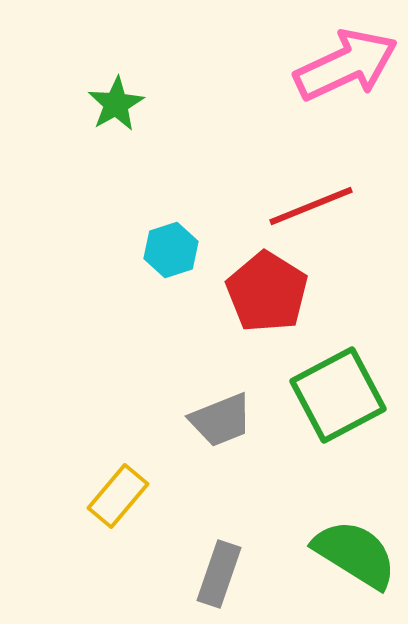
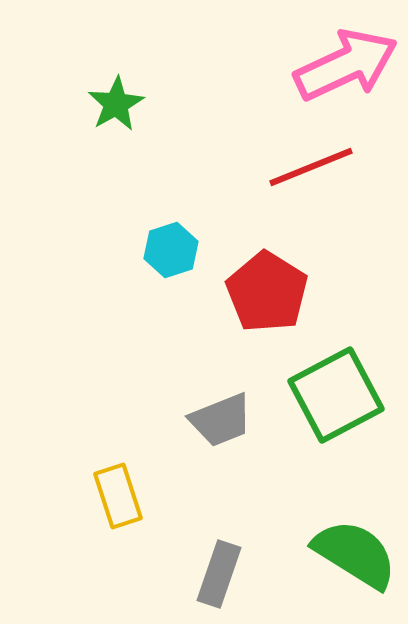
red line: moved 39 px up
green square: moved 2 px left
yellow rectangle: rotated 58 degrees counterclockwise
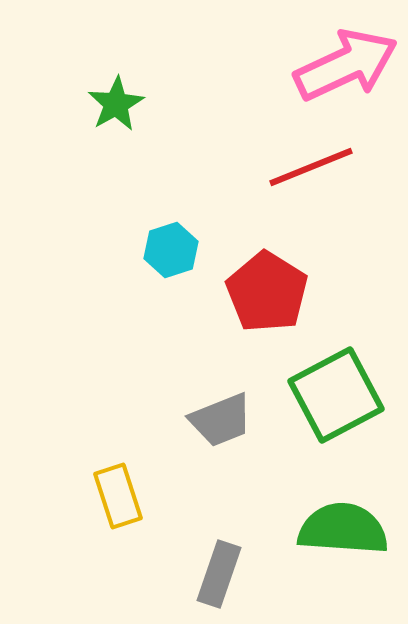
green semicircle: moved 12 px left, 25 px up; rotated 28 degrees counterclockwise
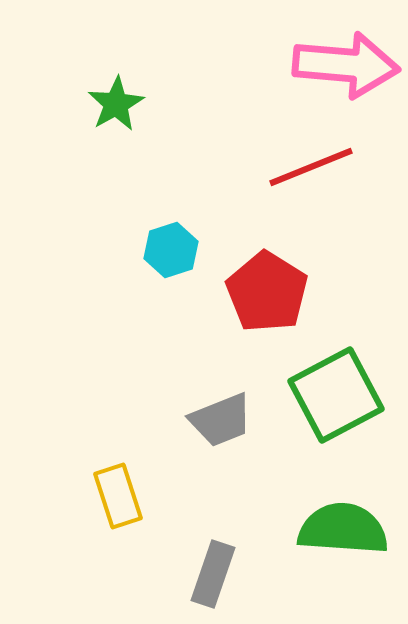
pink arrow: rotated 30 degrees clockwise
gray rectangle: moved 6 px left
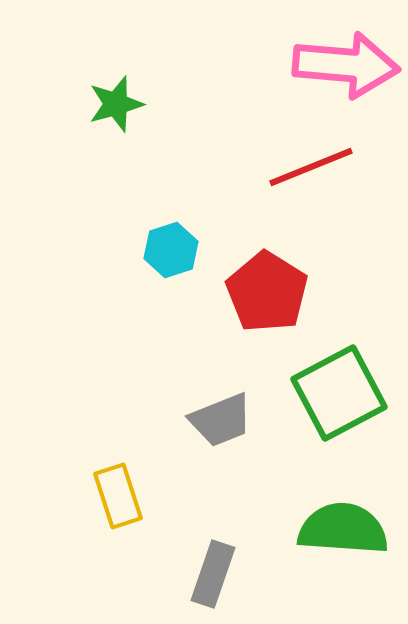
green star: rotated 14 degrees clockwise
green square: moved 3 px right, 2 px up
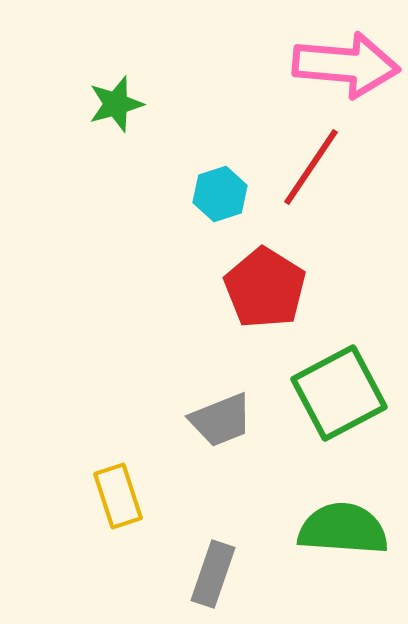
red line: rotated 34 degrees counterclockwise
cyan hexagon: moved 49 px right, 56 px up
red pentagon: moved 2 px left, 4 px up
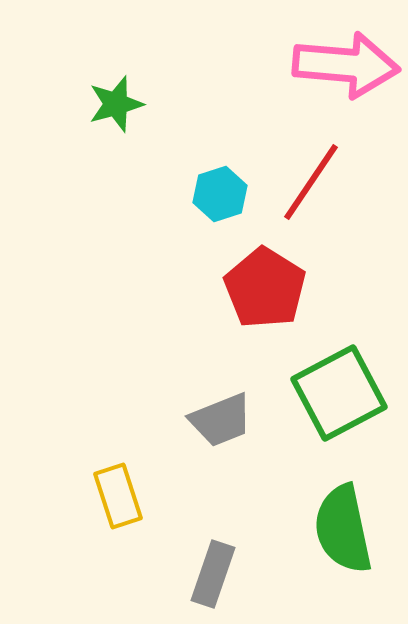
red line: moved 15 px down
green semicircle: rotated 106 degrees counterclockwise
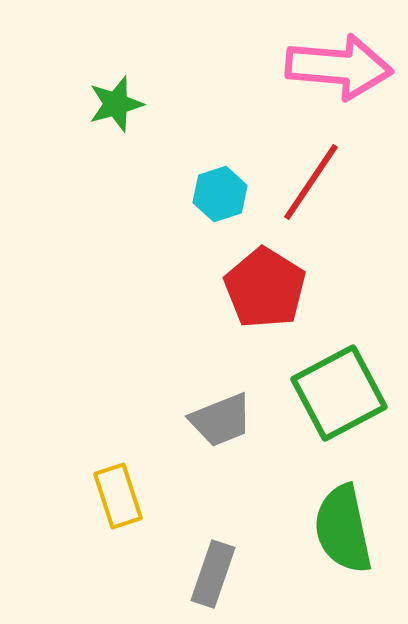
pink arrow: moved 7 px left, 2 px down
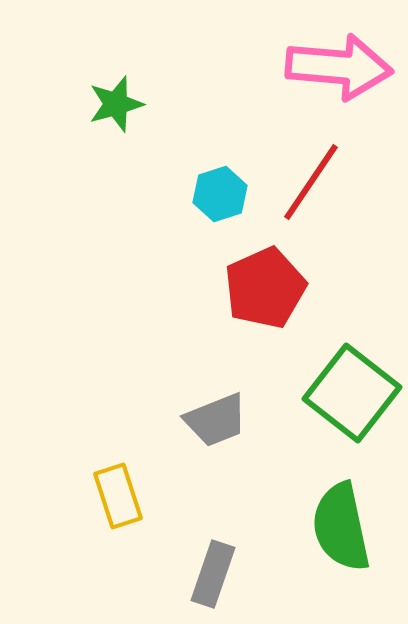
red pentagon: rotated 16 degrees clockwise
green square: moved 13 px right; rotated 24 degrees counterclockwise
gray trapezoid: moved 5 px left
green semicircle: moved 2 px left, 2 px up
